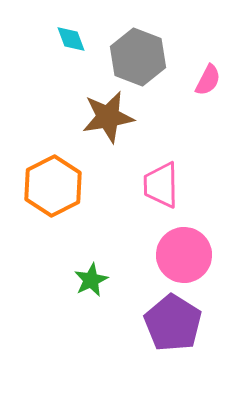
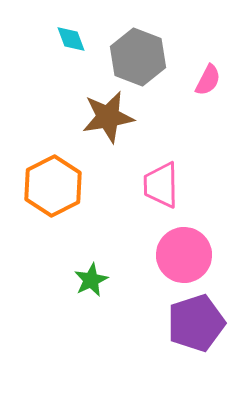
purple pentagon: moved 23 px right; rotated 22 degrees clockwise
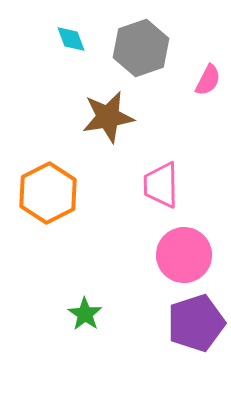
gray hexagon: moved 3 px right, 9 px up; rotated 20 degrees clockwise
orange hexagon: moved 5 px left, 7 px down
green star: moved 6 px left, 34 px down; rotated 12 degrees counterclockwise
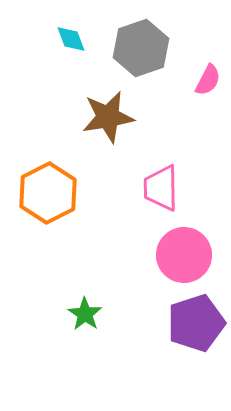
pink trapezoid: moved 3 px down
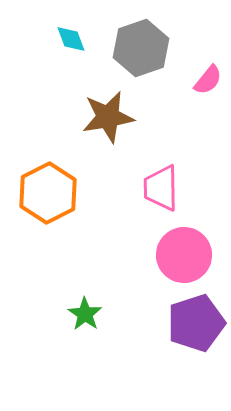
pink semicircle: rotated 12 degrees clockwise
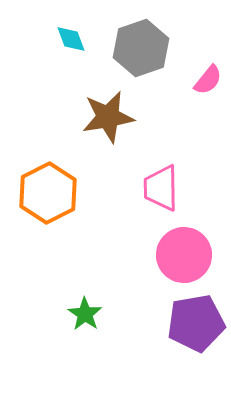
purple pentagon: rotated 8 degrees clockwise
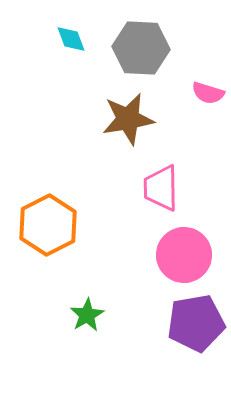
gray hexagon: rotated 22 degrees clockwise
pink semicircle: moved 13 px down; rotated 68 degrees clockwise
brown star: moved 20 px right, 2 px down
orange hexagon: moved 32 px down
green star: moved 2 px right, 1 px down; rotated 8 degrees clockwise
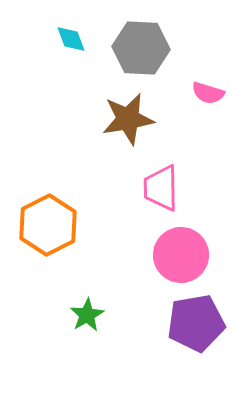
pink circle: moved 3 px left
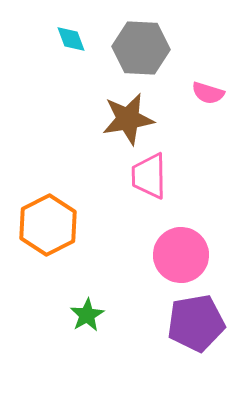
pink trapezoid: moved 12 px left, 12 px up
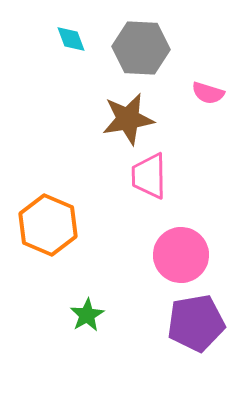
orange hexagon: rotated 10 degrees counterclockwise
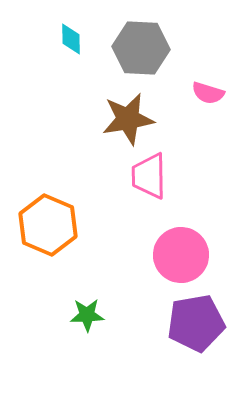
cyan diamond: rotated 20 degrees clockwise
green star: rotated 28 degrees clockwise
